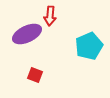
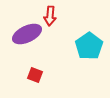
cyan pentagon: rotated 12 degrees counterclockwise
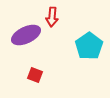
red arrow: moved 2 px right, 1 px down
purple ellipse: moved 1 px left, 1 px down
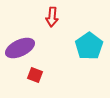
purple ellipse: moved 6 px left, 13 px down
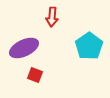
purple ellipse: moved 4 px right
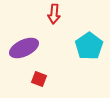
red arrow: moved 2 px right, 3 px up
red square: moved 4 px right, 4 px down
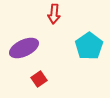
red square: rotated 35 degrees clockwise
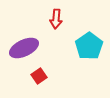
red arrow: moved 2 px right, 5 px down
red square: moved 3 px up
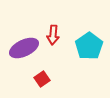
red arrow: moved 3 px left, 16 px down
red square: moved 3 px right, 3 px down
